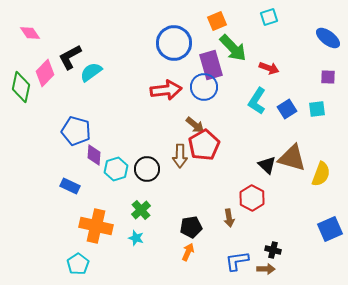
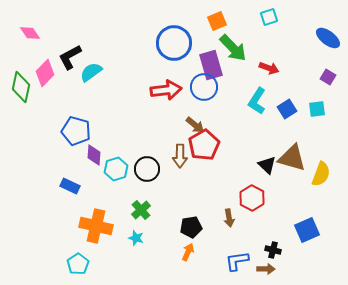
purple square at (328, 77): rotated 28 degrees clockwise
blue square at (330, 229): moved 23 px left, 1 px down
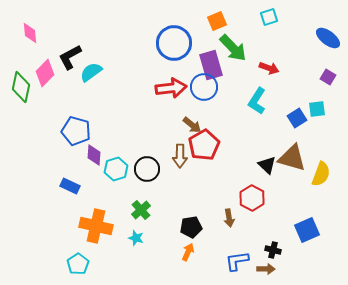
pink diamond at (30, 33): rotated 30 degrees clockwise
red arrow at (166, 90): moved 5 px right, 2 px up
blue square at (287, 109): moved 10 px right, 9 px down
brown arrow at (195, 125): moved 3 px left
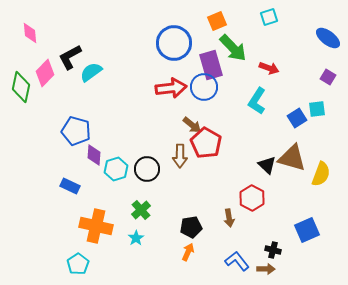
red pentagon at (204, 145): moved 2 px right, 2 px up; rotated 12 degrees counterclockwise
cyan star at (136, 238): rotated 21 degrees clockwise
blue L-shape at (237, 261): rotated 60 degrees clockwise
